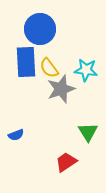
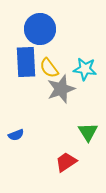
cyan star: moved 1 px left, 1 px up
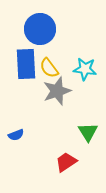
blue rectangle: moved 2 px down
gray star: moved 4 px left, 2 px down
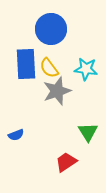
blue circle: moved 11 px right
cyan star: moved 1 px right
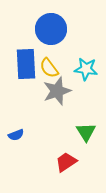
green triangle: moved 2 px left
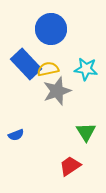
blue rectangle: rotated 40 degrees counterclockwise
yellow semicircle: moved 1 px left, 1 px down; rotated 115 degrees clockwise
red trapezoid: moved 4 px right, 4 px down
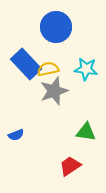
blue circle: moved 5 px right, 2 px up
gray star: moved 3 px left
green triangle: rotated 50 degrees counterclockwise
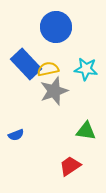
green triangle: moved 1 px up
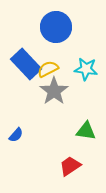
yellow semicircle: rotated 15 degrees counterclockwise
gray star: rotated 16 degrees counterclockwise
blue semicircle: rotated 28 degrees counterclockwise
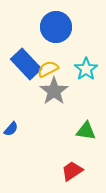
cyan star: rotated 30 degrees clockwise
blue semicircle: moved 5 px left, 6 px up
red trapezoid: moved 2 px right, 5 px down
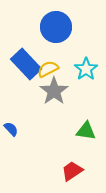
blue semicircle: rotated 84 degrees counterclockwise
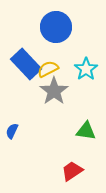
blue semicircle: moved 1 px right, 2 px down; rotated 112 degrees counterclockwise
